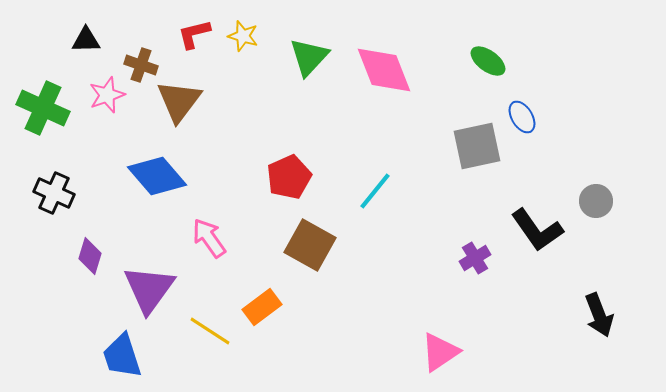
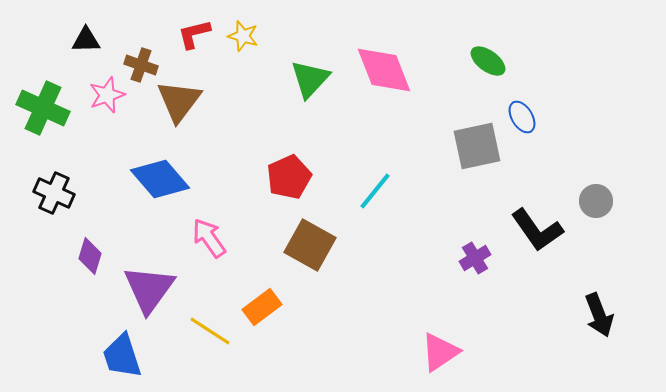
green triangle: moved 1 px right, 22 px down
blue diamond: moved 3 px right, 3 px down
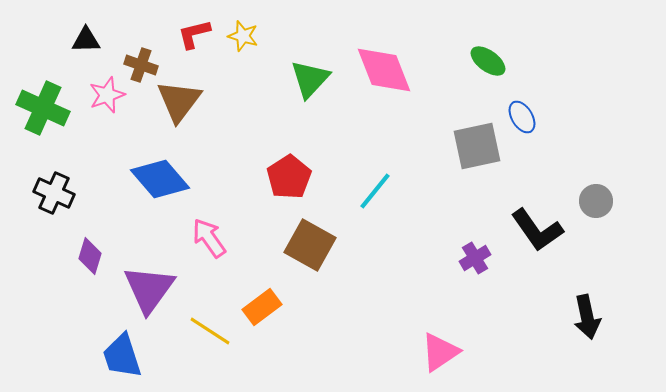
red pentagon: rotated 9 degrees counterclockwise
black arrow: moved 12 px left, 2 px down; rotated 9 degrees clockwise
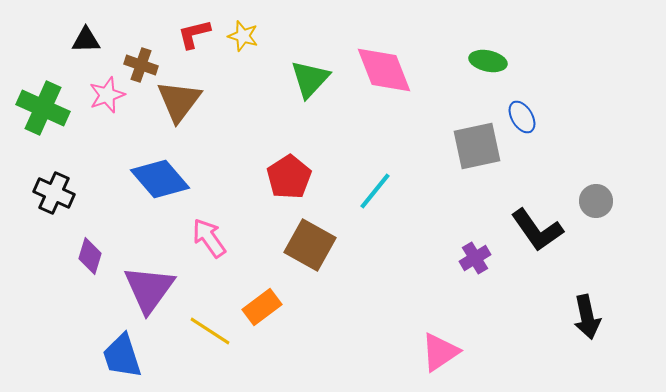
green ellipse: rotated 24 degrees counterclockwise
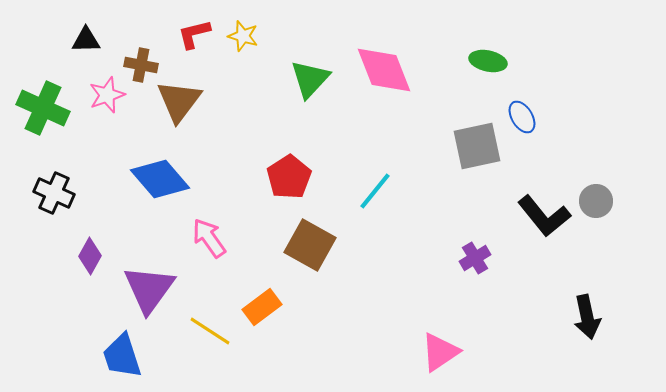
brown cross: rotated 8 degrees counterclockwise
black L-shape: moved 7 px right, 14 px up; rotated 4 degrees counterclockwise
purple diamond: rotated 12 degrees clockwise
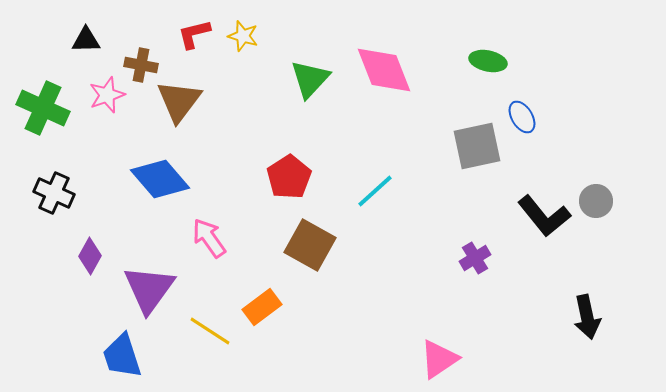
cyan line: rotated 9 degrees clockwise
pink triangle: moved 1 px left, 7 px down
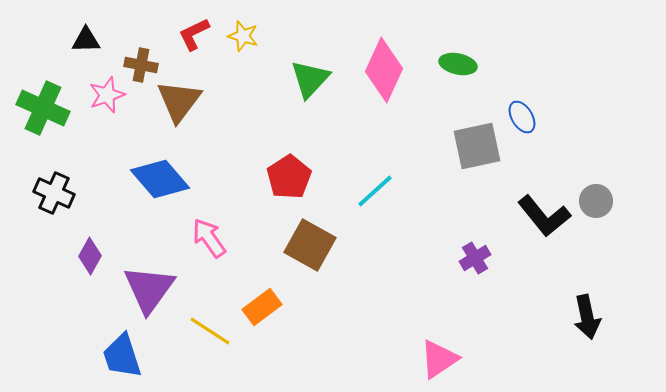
red L-shape: rotated 12 degrees counterclockwise
green ellipse: moved 30 px left, 3 px down
pink diamond: rotated 46 degrees clockwise
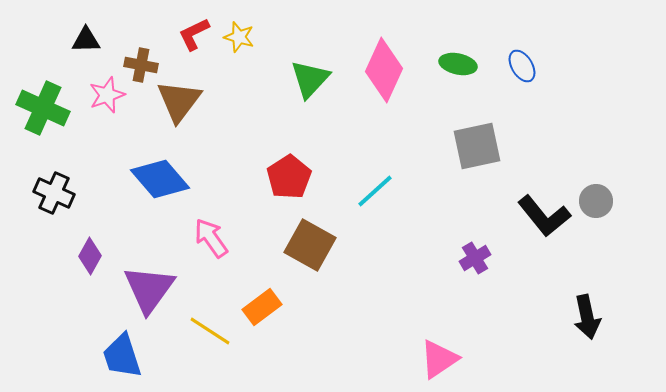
yellow star: moved 4 px left, 1 px down
blue ellipse: moved 51 px up
pink arrow: moved 2 px right
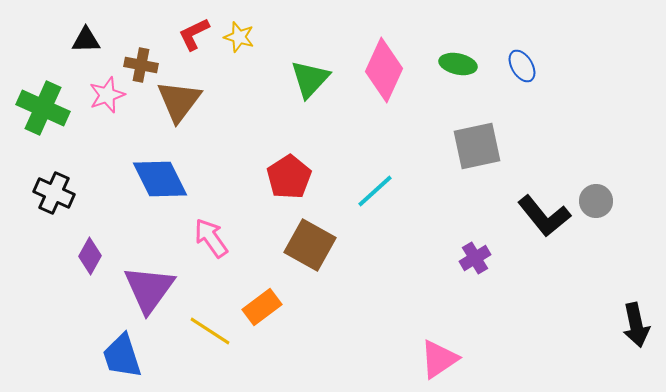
blue diamond: rotated 14 degrees clockwise
black arrow: moved 49 px right, 8 px down
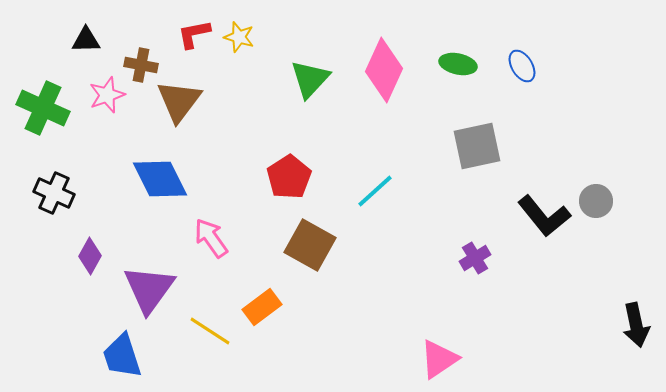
red L-shape: rotated 15 degrees clockwise
